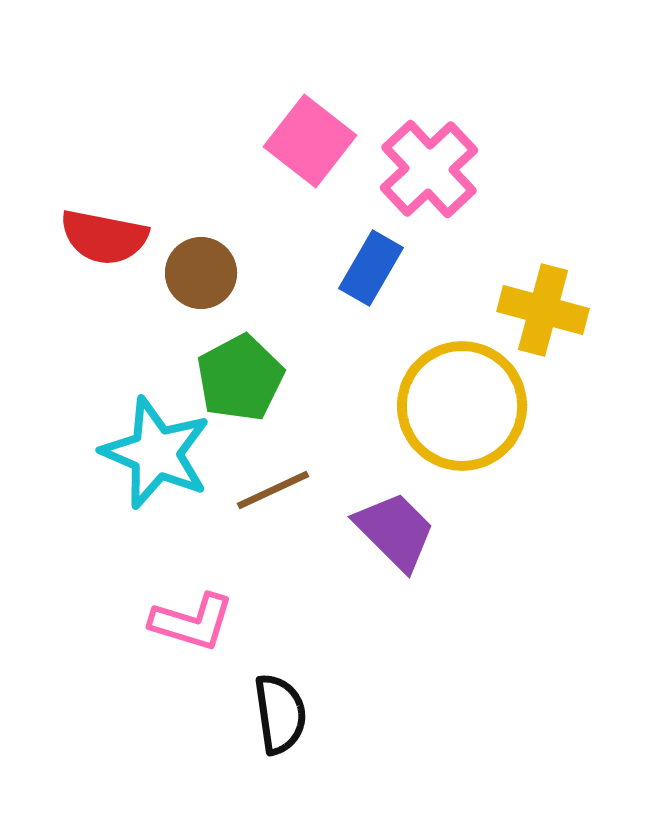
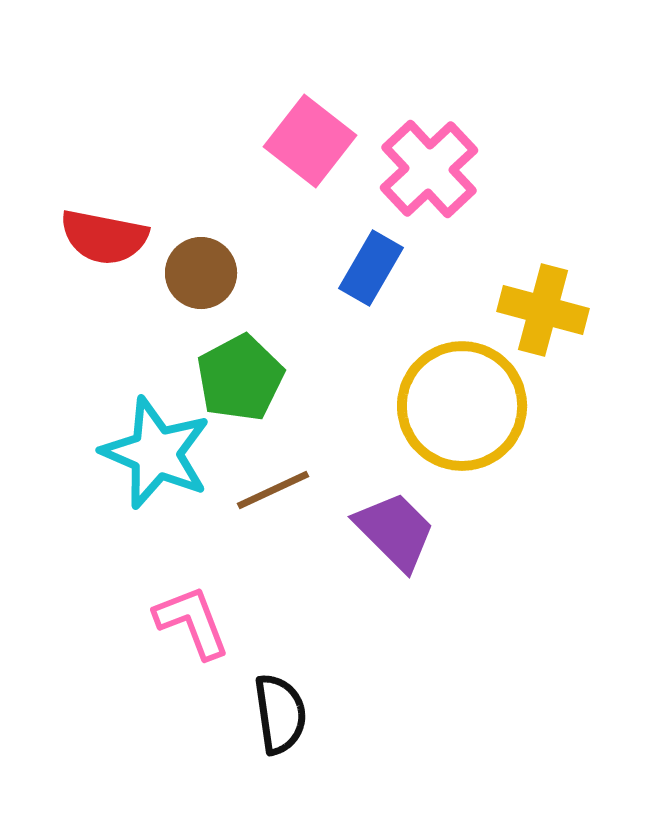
pink L-shape: rotated 128 degrees counterclockwise
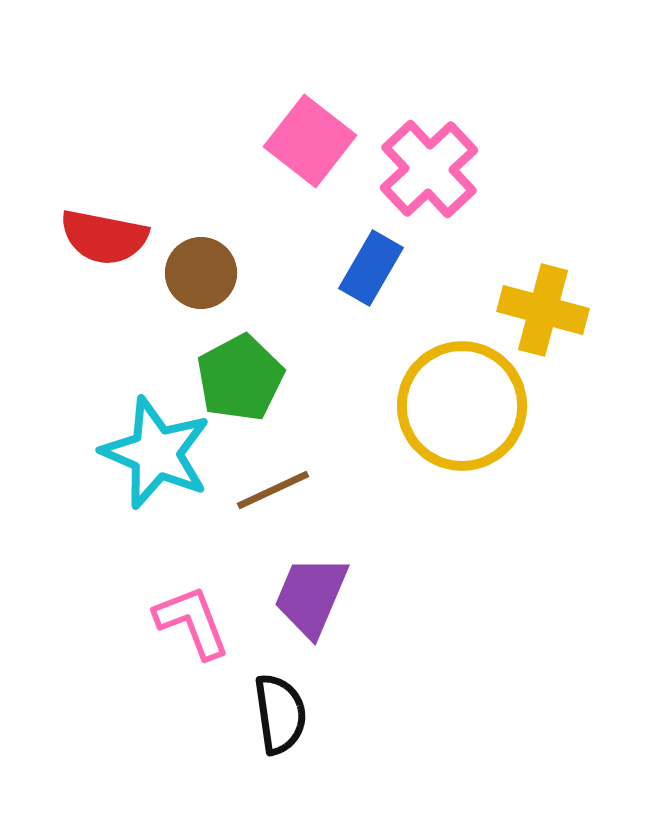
purple trapezoid: moved 84 px left, 65 px down; rotated 112 degrees counterclockwise
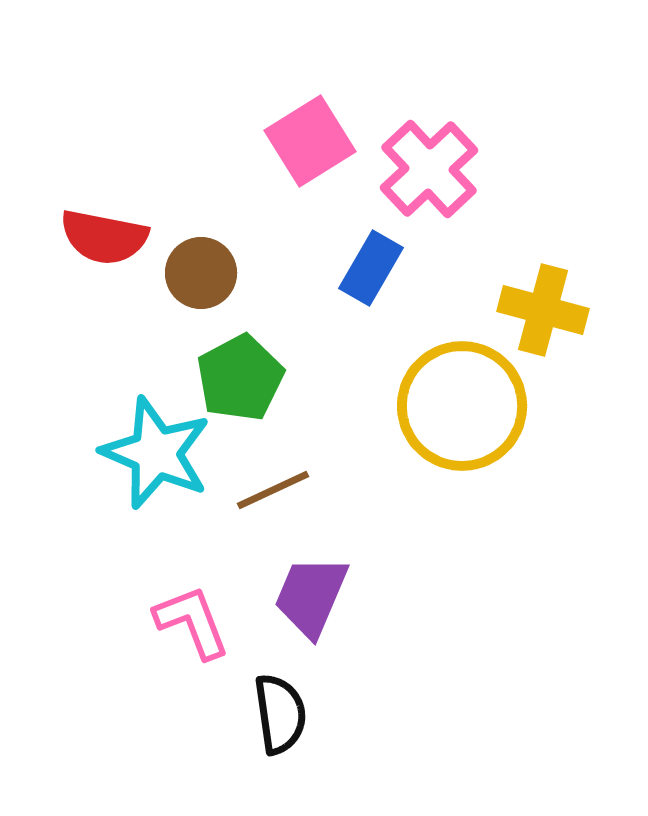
pink square: rotated 20 degrees clockwise
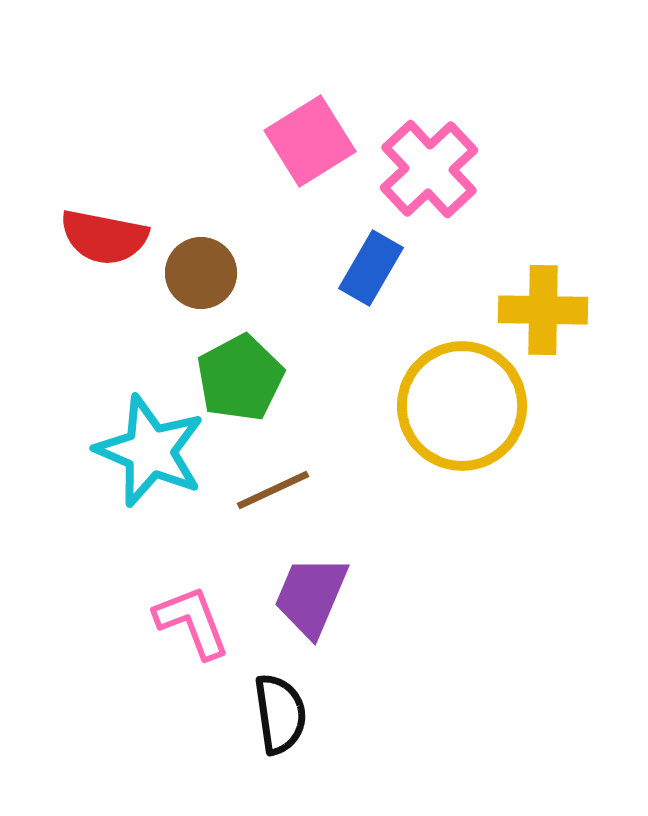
yellow cross: rotated 14 degrees counterclockwise
cyan star: moved 6 px left, 2 px up
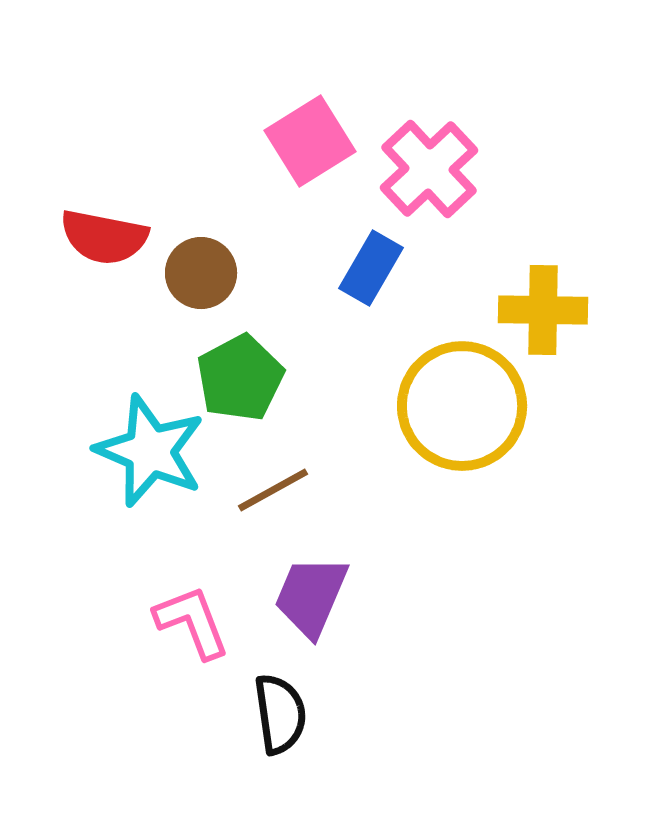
brown line: rotated 4 degrees counterclockwise
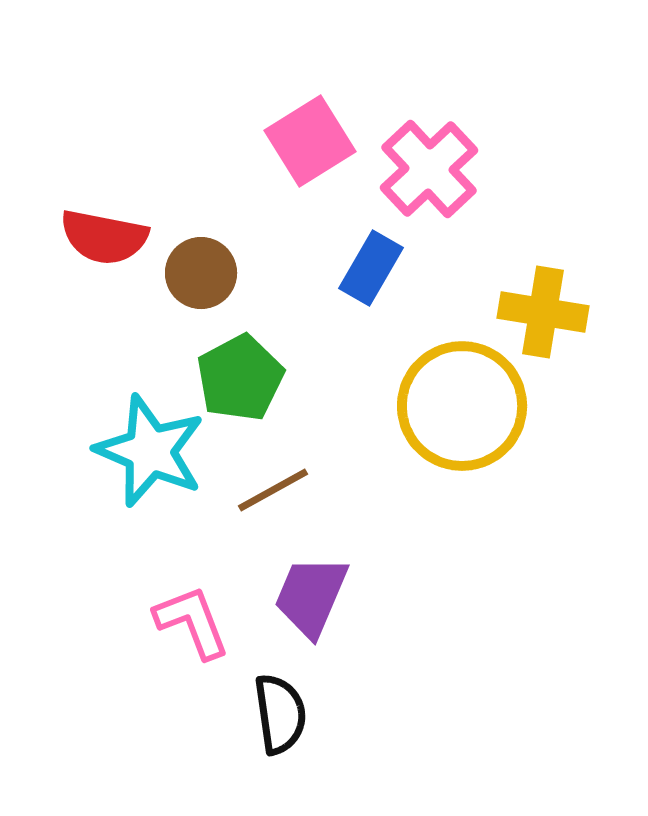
yellow cross: moved 2 px down; rotated 8 degrees clockwise
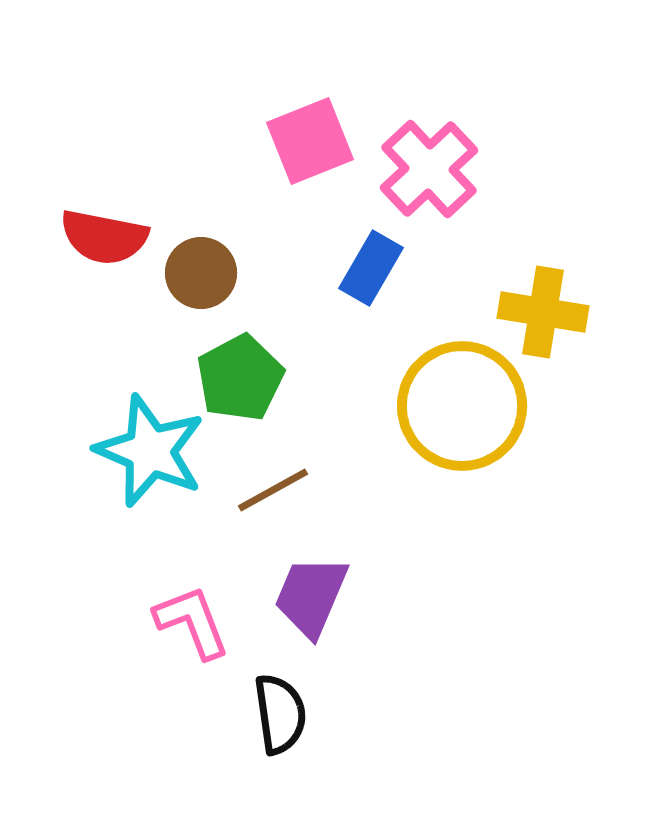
pink square: rotated 10 degrees clockwise
